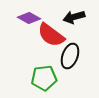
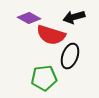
red semicircle: rotated 20 degrees counterclockwise
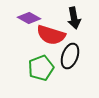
black arrow: moved 1 px down; rotated 85 degrees counterclockwise
green pentagon: moved 3 px left, 10 px up; rotated 15 degrees counterclockwise
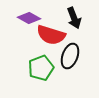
black arrow: rotated 10 degrees counterclockwise
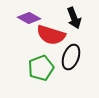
black ellipse: moved 1 px right, 1 px down
